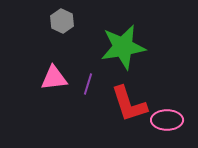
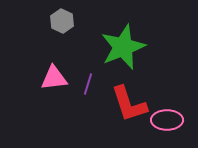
green star: rotated 12 degrees counterclockwise
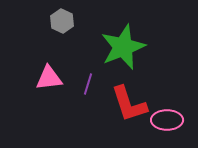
pink triangle: moved 5 px left
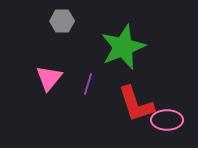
gray hexagon: rotated 25 degrees counterclockwise
pink triangle: rotated 44 degrees counterclockwise
red L-shape: moved 7 px right
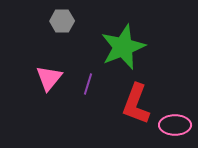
red L-shape: rotated 39 degrees clockwise
pink ellipse: moved 8 px right, 5 px down
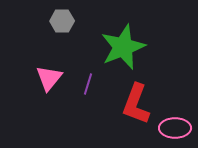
pink ellipse: moved 3 px down
